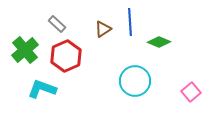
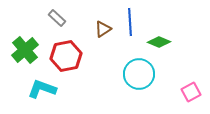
gray rectangle: moved 6 px up
red hexagon: rotated 12 degrees clockwise
cyan circle: moved 4 px right, 7 px up
pink square: rotated 12 degrees clockwise
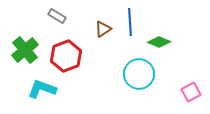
gray rectangle: moved 2 px up; rotated 12 degrees counterclockwise
red hexagon: rotated 8 degrees counterclockwise
